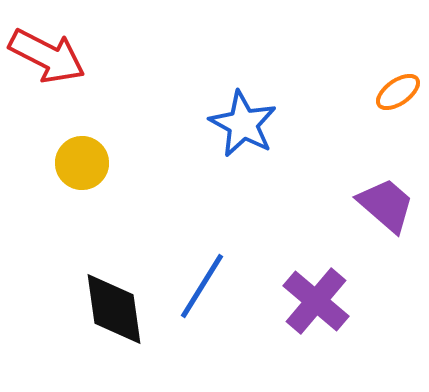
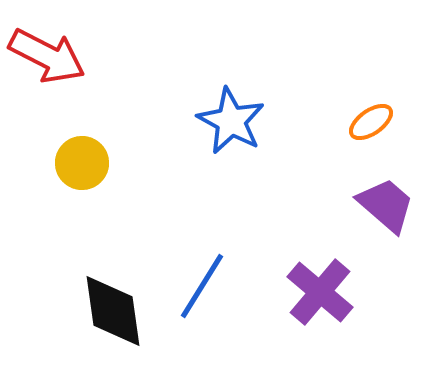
orange ellipse: moved 27 px left, 30 px down
blue star: moved 12 px left, 3 px up
purple cross: moved 4 px right, 9 px up
black diamond: moved 1 px left, 2 px down
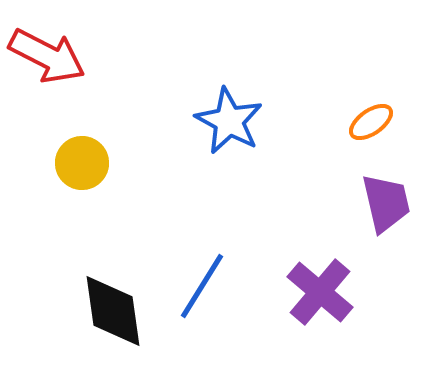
blue star: moved 2 px left
purple trapezoid: moved 2 px up; rotated 36 degrees clockwise
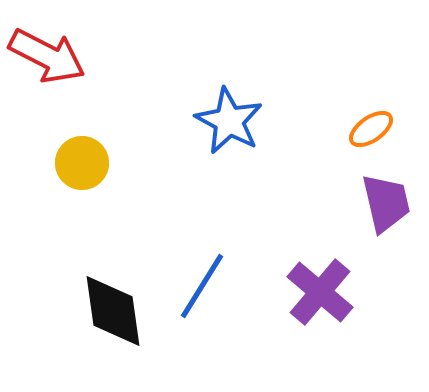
orange ellipse: moved 7 px down
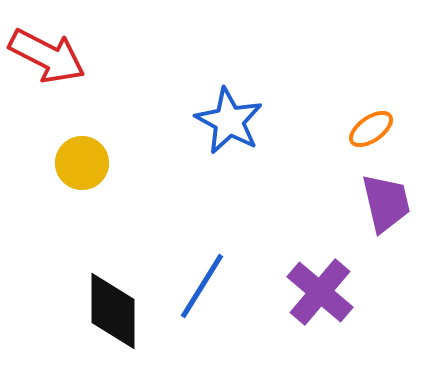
black diamond: rotated 8 degrees clockwise
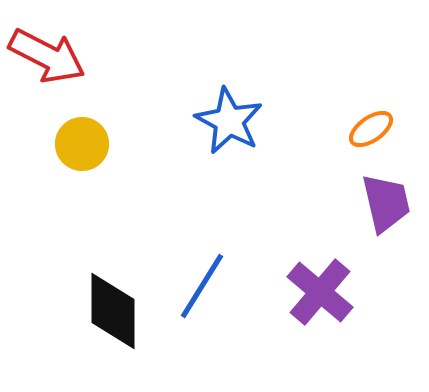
yellow circle: moved 19 px up
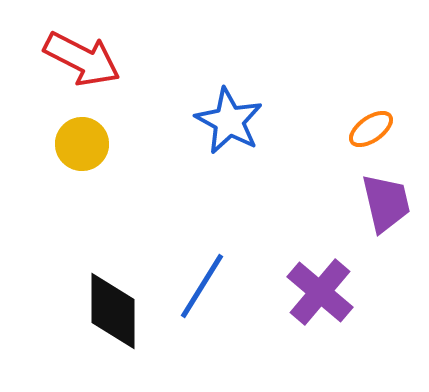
red arrow: moved 35 px right, 3 px down
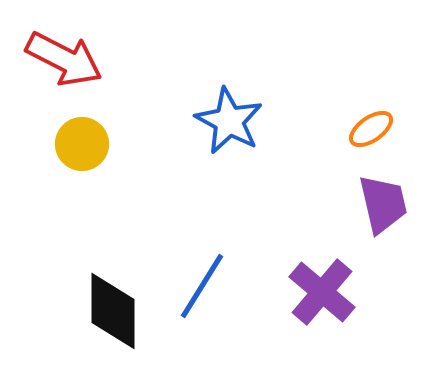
red arrow: moved 18 px left
purple trapezoid: moved 3 px left, 1 px down
purple cross: moved 2 px right
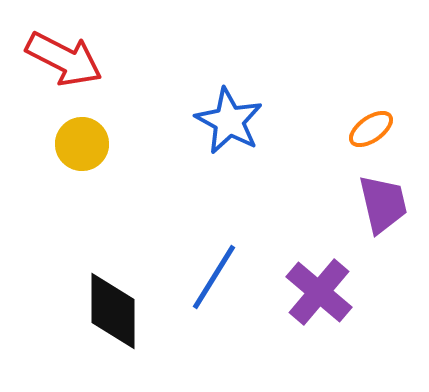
blue line: moved 12 px right, 9 px up
purple cross: moved 3 px left
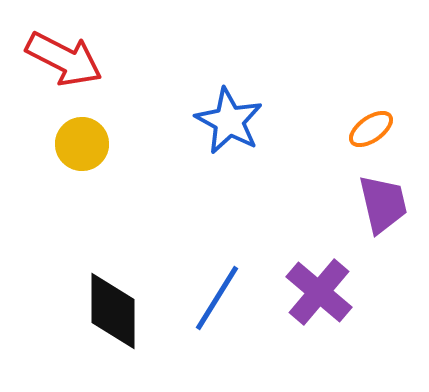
blue line: moved 3 px right, 21 px down
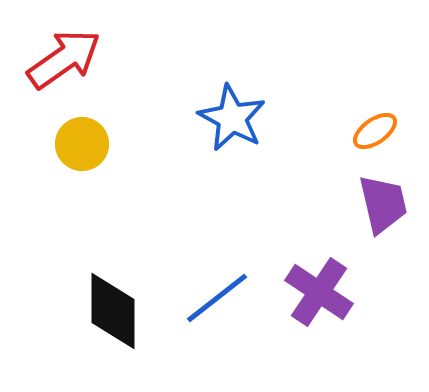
red arrow: rotated 62 degrees counterclockwise
blue star: moved 3 px right, 3 px up
orange ellipse: moved 4 px right, 2 px down
purple cross: rotated 6 degrees counterclockwise
blue line: rotated 20 degrees clockwise
